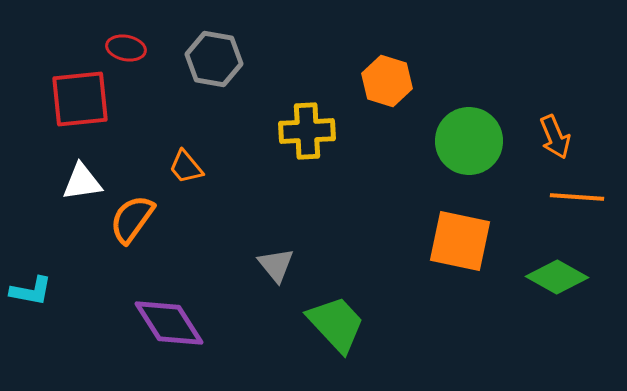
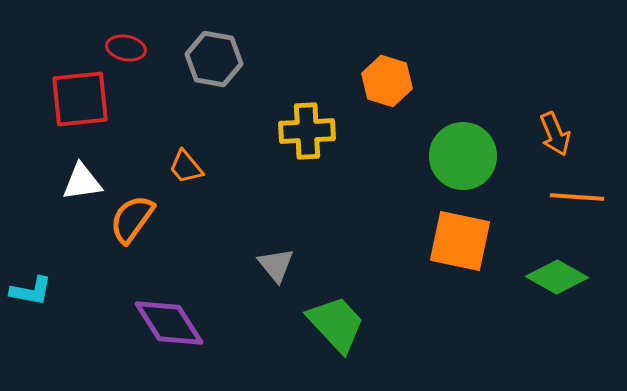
orange arrow: moved 3 px up
green circle: moved 6 px left, 15 px down
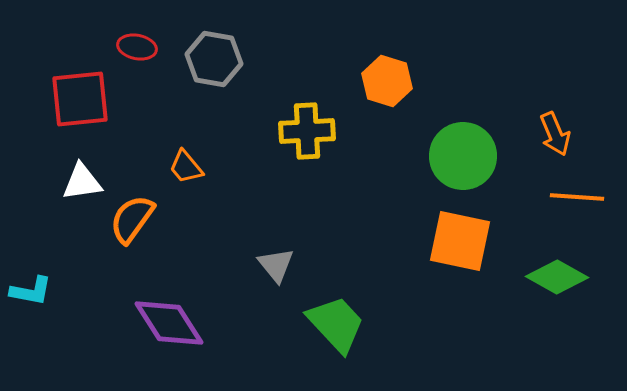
red ellipse: moved 11 px right, 1 px up
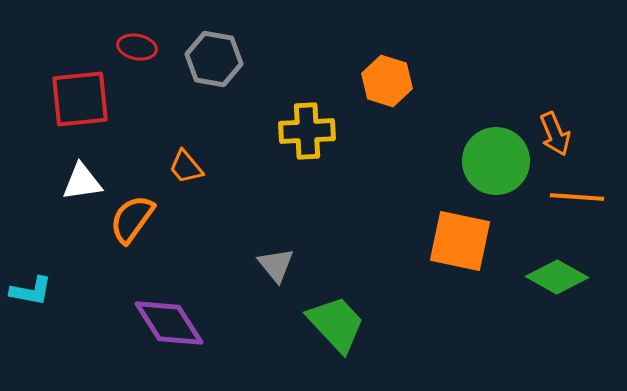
green circle: moved 33 px right, 5 px down
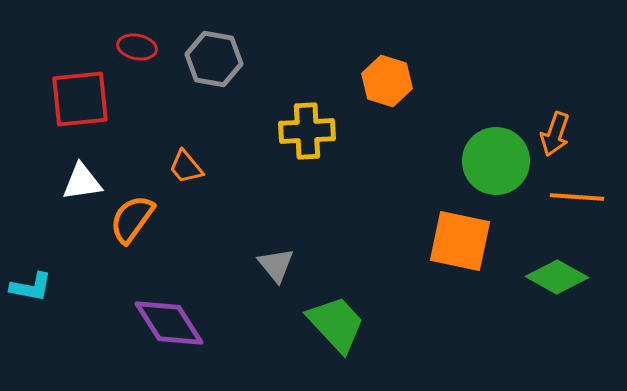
orange arrow: rotated 42 degrees clockwise
cyan L-shape: moved 4 px up
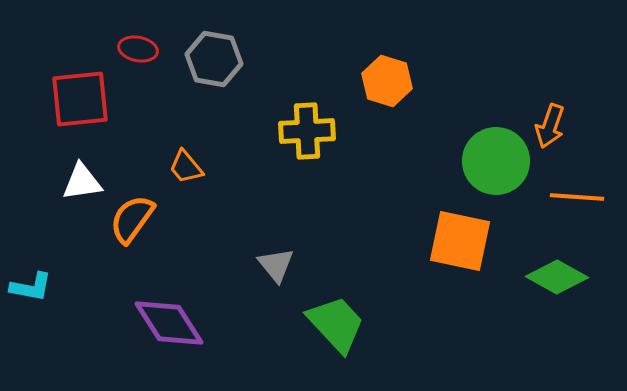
red ellipse: moved 1 px right, 2 px down
orange arrow: moved 5 px left, 8 px up
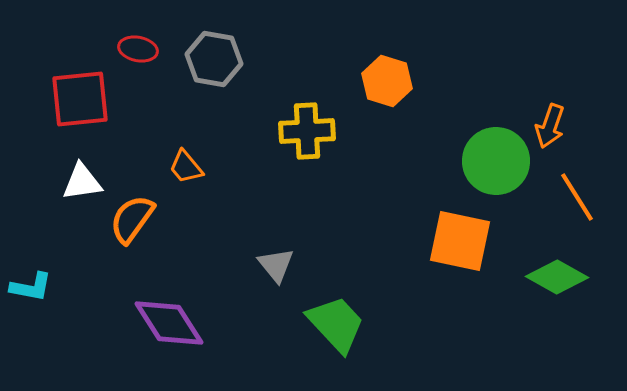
orange line: rotated 54 degrees clockwise
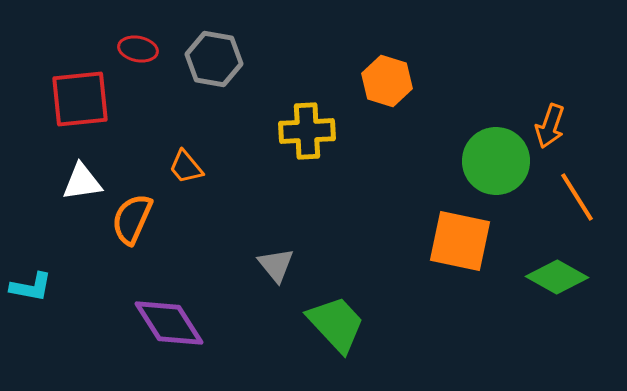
orange semicircle: rotated 12 degrees counterclockwise
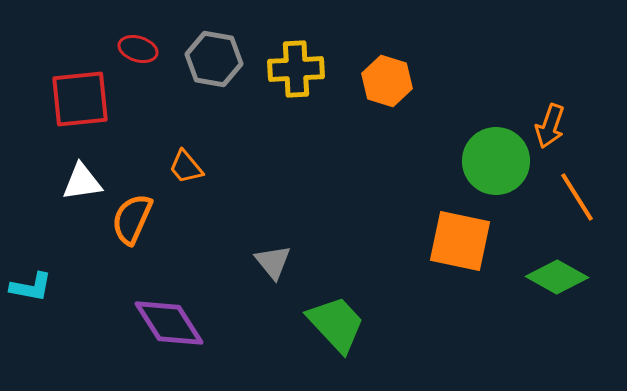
red ellipse: rotated 6 degrees clockwise
yellow cross: moved 11 px left, 62 px up
gray triangle: moved 3 px left, 3 px up
